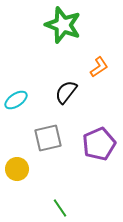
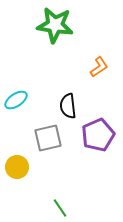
green star: moved 8 px left; rotated 12 degrees counterclockwise
black semicircle: moved 2 px right, 14 px down; rotated 45 degrees counterclockwise
purple pentagon: moved 1 px left, 9 px up
yellow circle: moved 2 px up
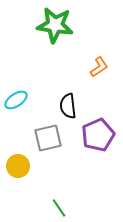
yellow circle: moved 1 px right, 1 px up
green line: moved 1 px left
